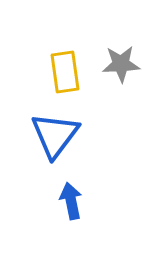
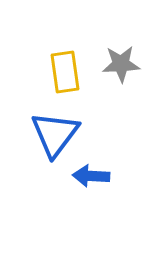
blue triangle: moved 1 px up
blue arrow: moved 20 px right, 25 px up; rotated 75 degrees counterclockwise
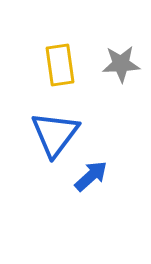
yellow rectangle: moved 5 px left, 7 px up
blue arrow: rotated 135 degrees clockwise
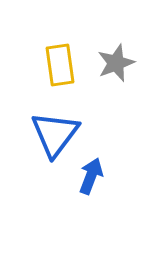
gray star: moved 5 px left, 1 px up; rotated 18 degrees counterclockwise
blue arrow: rotated 27 degrees counterclockwise
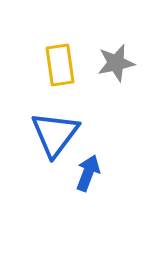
gray star: rotated 9 degrees clockwise
blue arrow: moved 3 px left, 3 px up
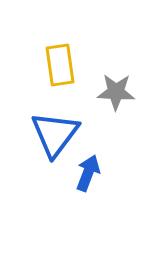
gray star: moved 29 px down; rotated 15 degrees clockwise
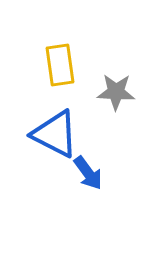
blue triangle: rotated 40 degrees counterclockwise
blue arrow: rotated 123 degrees clockwise
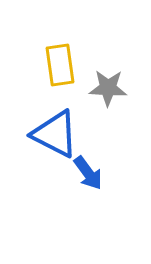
gray star: moved 8 px left, 4 px up
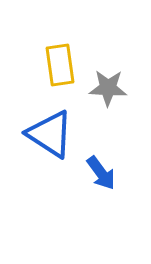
blue triangle: moved 5 px left; rotated 6 degrees clockwise
blue arrow: moved 13 px right
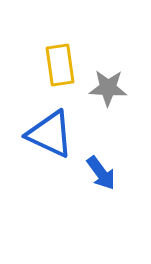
blue triangle: rotated 8 degrees counterclockwise
